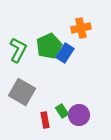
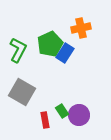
green pentagon: moved 1 px right, 2 px up
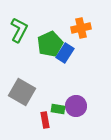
green L-shape: moved 1 px right, 20 px up
green rectangle: moved 4 px left, 2 px up; rotated 48 degrees counterclockwise
purple circle: moved 3 px left, 9 px up
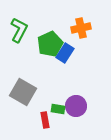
gray square: moved 1 px right
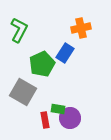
green pentagon: moved 8 px left, 20 px down
purple circle: moved 6 px left, 12 px down
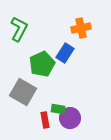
green L-shape: moved 1 px up
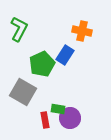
orange cross: moved 1 px right, 3 px down; rotated 24 degrees clockwise
blue rectangle: moved 2 px down
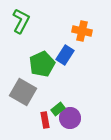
green L-shape: moved 2 px right, 8 px up
green rectangle: rotated 48 degrees counterclockwise
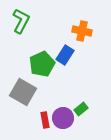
green rectangle: moved 23 px right
purple circle: moved 7 px left
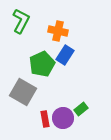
orange cross: moved 24 px left
red rectangle: moved 1 px up
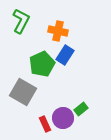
red rectangle: moved 5 px down; rotated 14 degrees counterclockwise
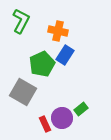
purple circle: moved 1 px left
